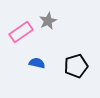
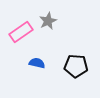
black pentagon: rotated 20 degrees clockwise
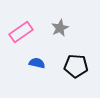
gray star: moved 12 px right, 7 px down
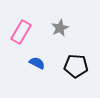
pink rectangle: rotated 25 degrees counterclockwise
blue semicircle: rotated 14 degrees clockwise
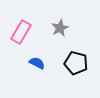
black pentagon: moved 3 px up; rotated 10 degrees clockwise
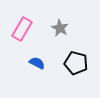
gray star: rotated 18 degrees counterclockwise
pink rectangle: moved 1 px right, 3 px up
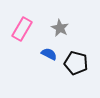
blue semicircle: moved 12 px right, 9 px up
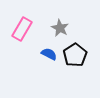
black pentagon: moved 1 px left, 8 px up; rotated 25 degrees clockwise
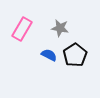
gray star: rotated 18 degrees counterclockwise
blue semicircle: moved 1 px down
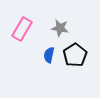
blue semicircle: rotated 105 degrees counterclockwise
